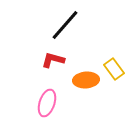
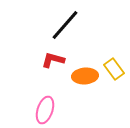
orange ellipse: moved 1 px left, 4 px up
pink ellipse: moved 2 px left, 7 px down
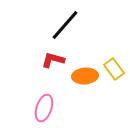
pink ellipse: moved 1 px left, 2 px up
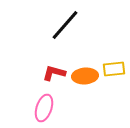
red L-shape: moved 1 px right, 13 px down
yellow rectangle: rotated 60 degrees counterclockwise
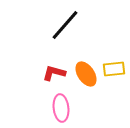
orange ellipse: moved 1 px right, 2 px up; rotated 60 degrees clockwise
pink ellipse: moved 17 px right; rotated 24 degrees counterclockwise
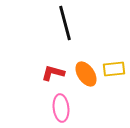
black line: moved 2 px up; rotated 56 degrees counterclockwise
red L-shape: moved 1 px left
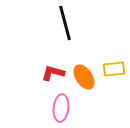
orange ellipse: moved 2 px left, 3 px down
pink ellipse: rotated 12 degrees clockwise
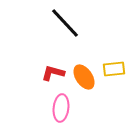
black line: rotated 28 degrees counterclockwise
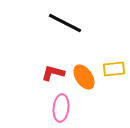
black line: rotated 20 degrees counterclockwise
